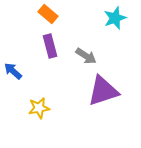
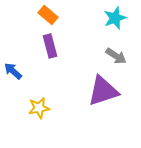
orange rectangle: moved 1 px down
gray arrow: moved 30 px right
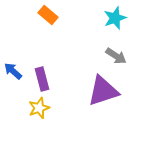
purple rectangle: moved 8 px left, 33 px down
yellow star: rotated 10 degrees counterclockwise
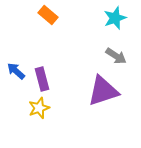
blue arrow: moved 3 px right
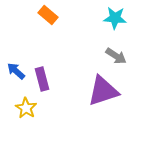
cyan star: rotated 25 degrees clockwise
yellow star: moved 13 px left; rotated 20 degrees counterclockwise
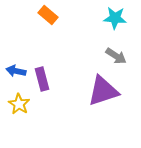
blue arrow: rotated 30 degrees counterclockwise
yellow star: moved 7 px left, 4 px up
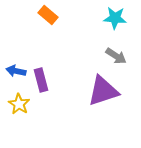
purple rectangle: moved 1 px left, 1 px down
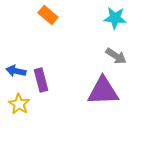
purple triangle: rotated 16 degrees clockwise
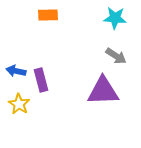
orange rectangle: rotated 42 degrees counterclockwise
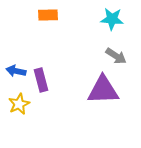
cyan star: moved 3 px left, 1 px down
purple triangle: moved 1 px up
yellow star: rotated 15 degrees clockwise
